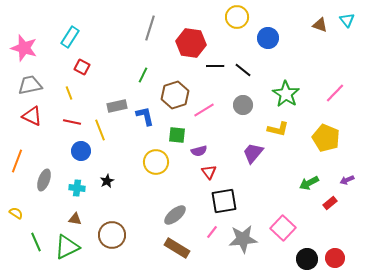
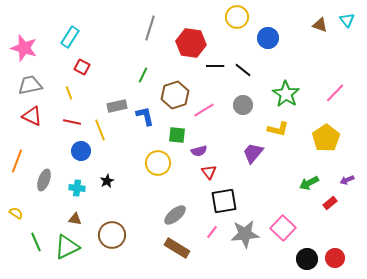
yellow pentagon at (326, 138): rotated 16 degrees clockwise
yellow circle at (156, 162): moved 2 px right, 1 px down
gray star at (243, 239): moved 2 px right, 5 px up
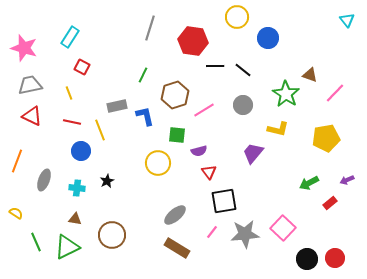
brown triangle at (320, 25): moved 10 px left, 50 px down
red hexagon at (191, 43): moved 2 px right, 2 px up
yellow pentagon at (326, 138): rotated 24 degrees clockwise
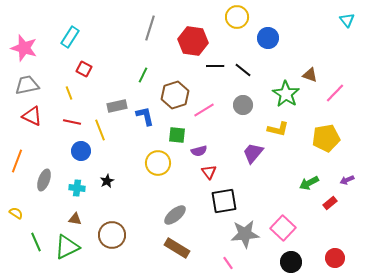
red square at (82, 67): moved 2 px right, 2 px down
gray trapezoid at (30, 85): moved 3 px left
pink line at (212, 232): moved 16 px right, 31 px down; rotated 72 degrees counterclockwise
black circle at (307, 259): moved 16 px left, 3 px down
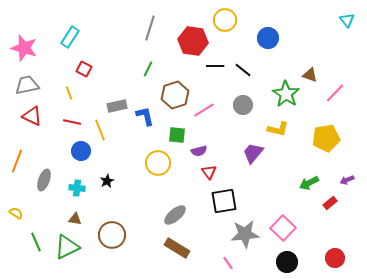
yellow circle at (237, 17): moved 12 px left, 3 px down
green line at (143, 75): moved 5 px right, 6 px up
black circle at (291, 262): moved 4 px left
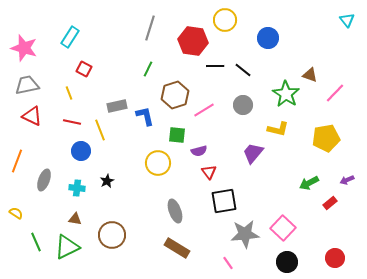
gray ellipse at (175, 215): moved 4 px up; rotated 70 degrees counterclockwise
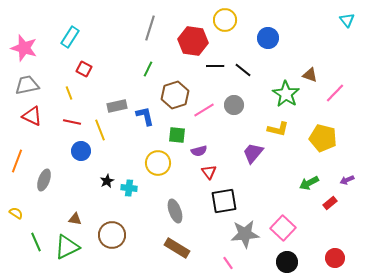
gray circle at (243, 105): moved 9 px left
yellow pentagon at (326, 138): moved 3 px left; rotated 24 degrees clockwise
cyan cross at (77, 188): moved 52 px right
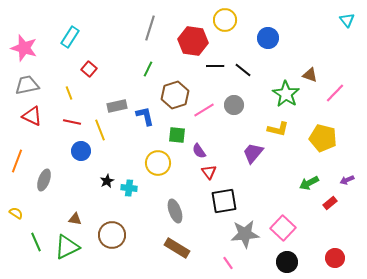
red square at (84, 69): moved 5 px right; rotated 14 degrees clockwise
purple semicircle at (199, 151): rotated 70 degrees clockwise
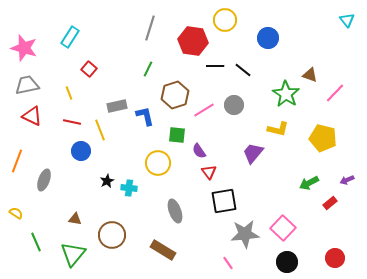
green triangle at (67, 247): moved 6 px right, 7 px down; rotated 24 degrees counterclockwise
brown rectangle at (177, 248): moved 14 px left, 2 px down
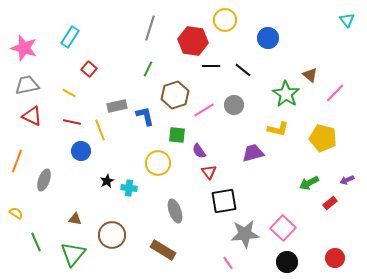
black line at (215, 66): moved 4 px left
brown triangle at (310, 75): rotated 21 degrees clockwise
yellow line at (69, 93): rotated 40 degrees counterclockwise
purple trapezoid at (253, 153): rotated 35 degrees clockwise
